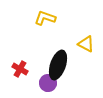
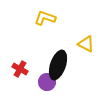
purple circle: moved 1 px left, 1 px up
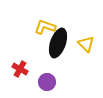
yellow L-shape: moved 9 px down
yellow triangle: rotated 18 degrees clockwise
black ellipse: moved 22 px up
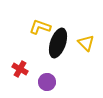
yellow L-shape: moved 5 px left
yellow triangle: moved 1 px up
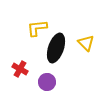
yellow L-shape: moved 3 px left, 1 px down; rotated 25 degrees counterclockwise
black ellipse: moved 2 px left, 5 px down
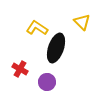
yellow L-shape: rotated 40 degrees clockwise
yellow triangle: moved 4 px left, 21 px up
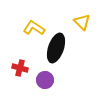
yellow L-shape: moved 3 px left
red cross: moved 1 px up; rotated 14 degrees counterclockwise
purple circle: moved 2 px left, 2 px up
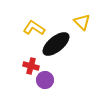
black ellipse: moved 4 px up; rotated 32 degrees clockwise
red cross: moved 11 px right, 2 px up
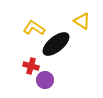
yellow triangle: moved 1 px up; rotated 12 degrees counterclockwise
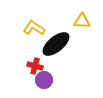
yellow triangle: rotated 30 degrees counterclockwise
red cross: moved 4 px right
purple circle: moved 1 px left
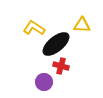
yellow triangle: moved 4 px down
red cross: moved 26 px right
purple circle: moved 2 px down
